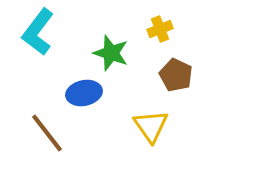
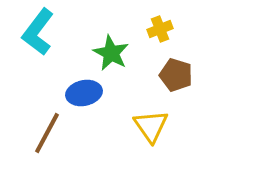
green star: rotated 9 degrees clockwise
brown pentagon: rotated 8 degrees counterclockwise
brown line: rotated 66 degrees clockwise
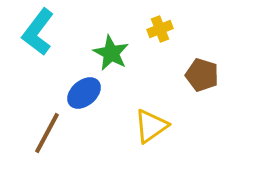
brown pentagon: moved 26 px right
blue ellipse: rotated 28 degrees counterclockwise
yellow triangle: rotated 30 degrees clockwise
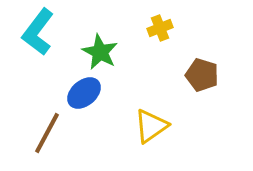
yellow cross: moved 1 px up
green star: moved 11 px left, 1 px up
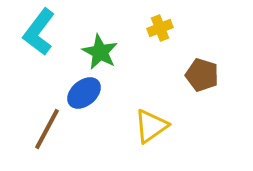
cyan L-shape: moved 1 px right
brown line: moved 4 px up
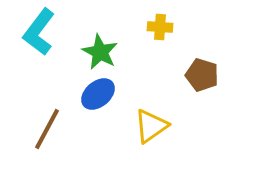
yellow cross: moved 1 px up; rotated 25 degrees clockwise
blue ellipse: moved 14 px right, 1 px down
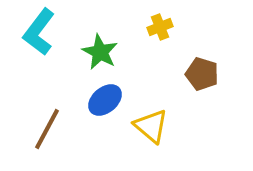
yellow cross: rotated 25 degrees counterclockwise
brown pentagon: moved 1 px up
blue ellipse: moved 7 px right, 6 px down
yellow triangle: rotated 45 degrees counterclockwise
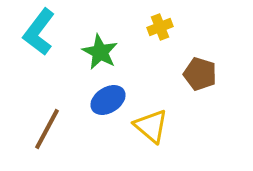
brown pentagon: moved 2 px left
blue ellipse: moved 3 px right; rotated 8 degrees clockwise
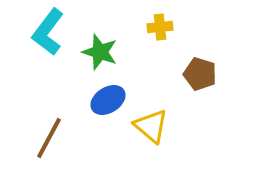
yellow cross: rotated 15 degrees clockwise
cyan L-shape: moved 9 px right
green star: rotated 9 degrees counterclockwise
brown line: moved 2 px right, 9 px down
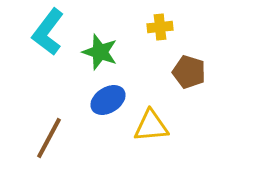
brown pentagon: moved 11 px left, 2 px up
yellow triangle: rotated 45 degrees counterclockwise
